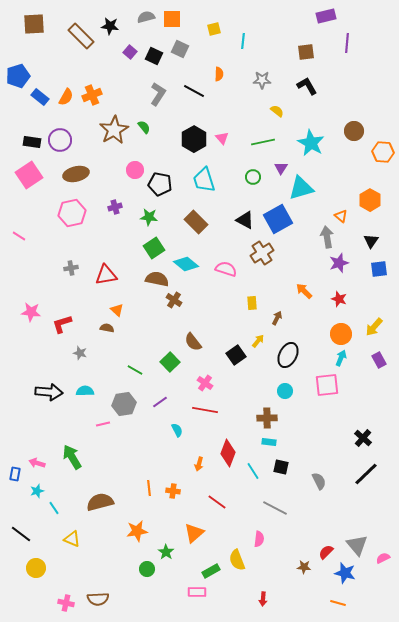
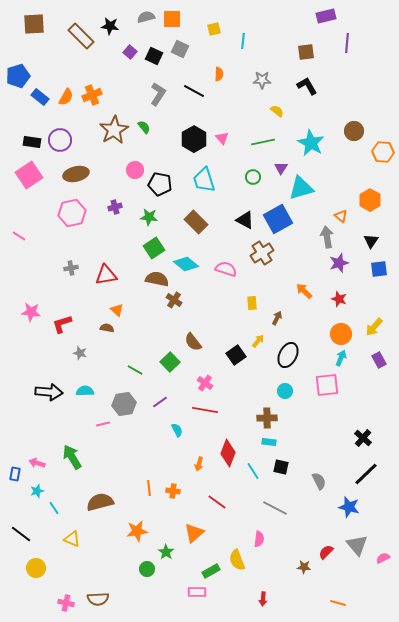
blue star at (345, 573): moved 4 px right, 66 px up
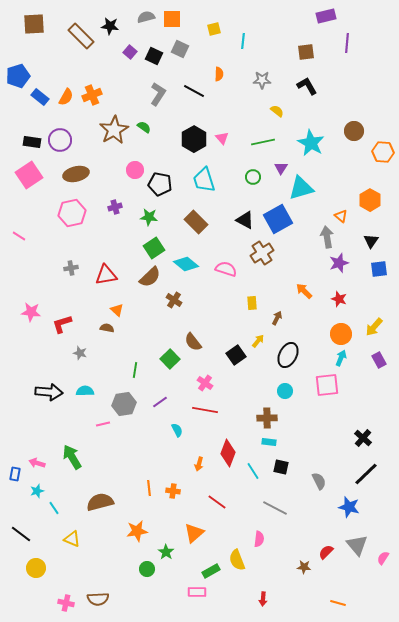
green semicircle at (144, 127): rotated 16 degrees counterclockwise
brown semicircle at (157, 279): moved 7 px left, 2 px up; rotated 125 degrees clockwise
green square at (170, 362): moved 3 px up
green line at (135, 370): rotated 70 degrees clockwise
pink semicircle at (383, 558): rotated 32 degrees counterclockwise
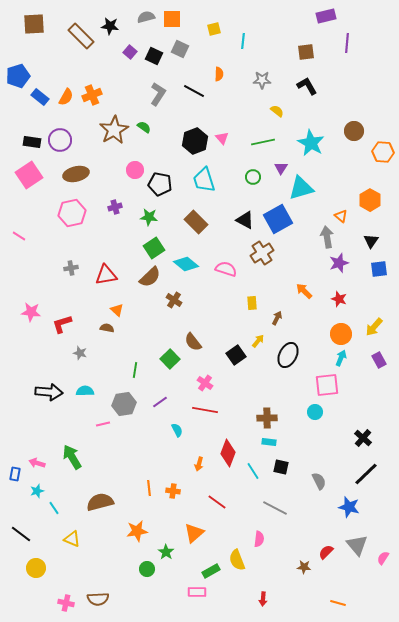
black hexagon at (194, 139): moved 1 px right, 2 px down; rotated 10 degrees clockwise
cyan circle at (285, 391): moved 30 px right, 21 px down
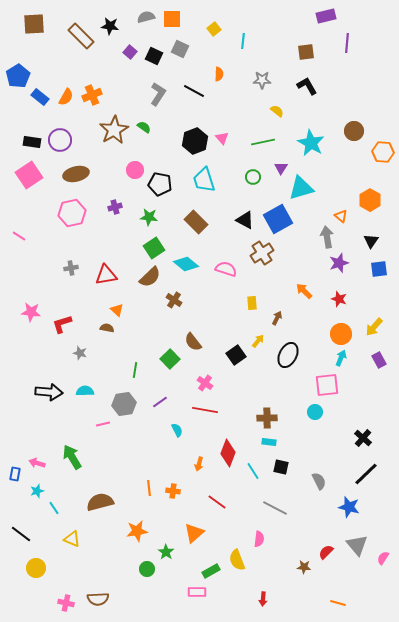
yellow square at (214, 29): rotated 24 degrees counterclockwise
blue pentagon at (18, 76): rotated 15 degrees counterclockwise
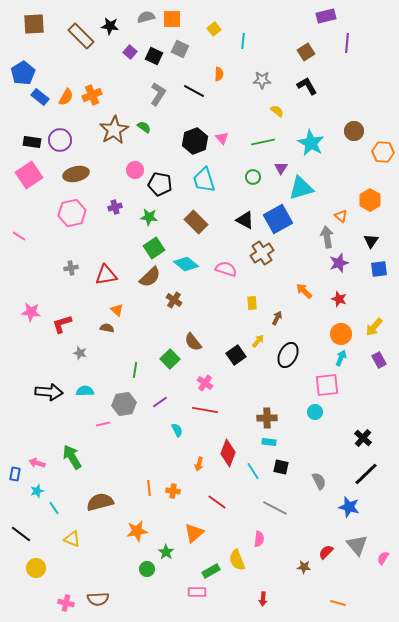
brown square at (306, 52): rotated 24 degrees counterclockwise
blue pentagon at (18, 76): moved 5 px right, 3 px up
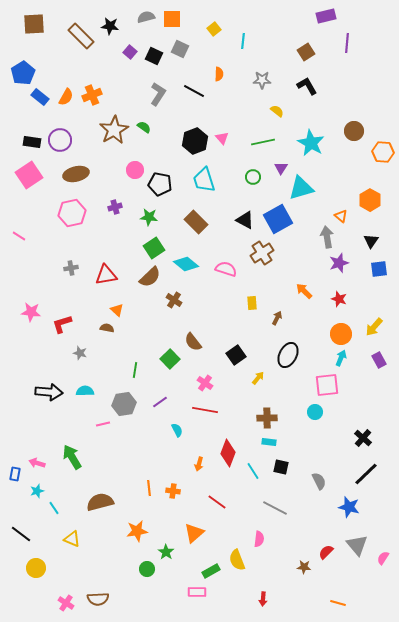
yellow arrow at (258, 341): moved 37 px down
pink cross at (66, 603): rotated 21 degrees clockwise
